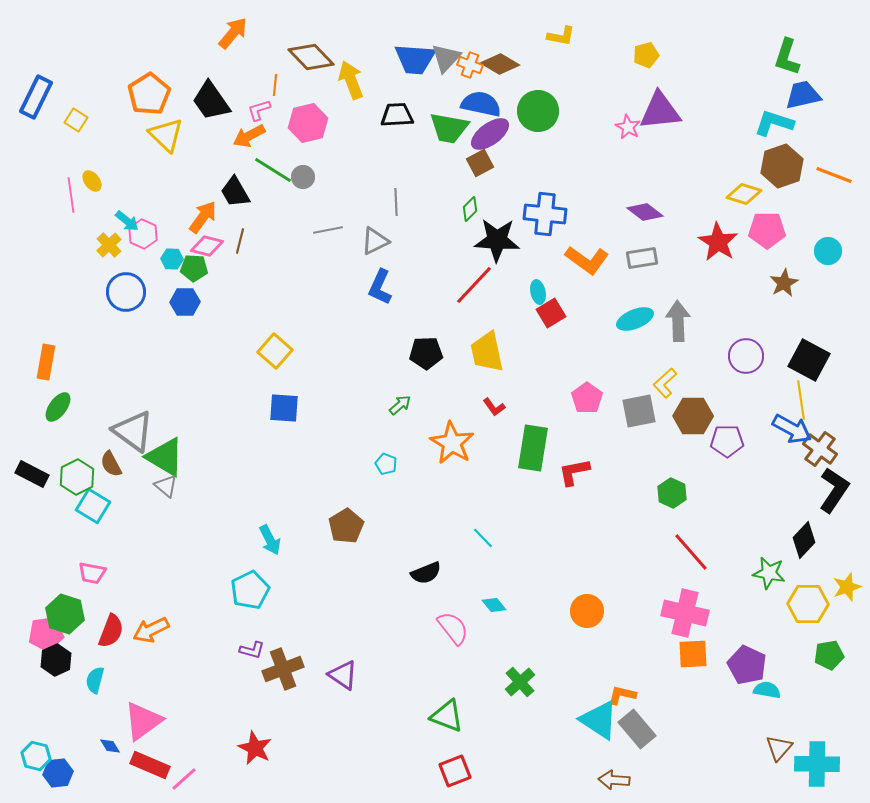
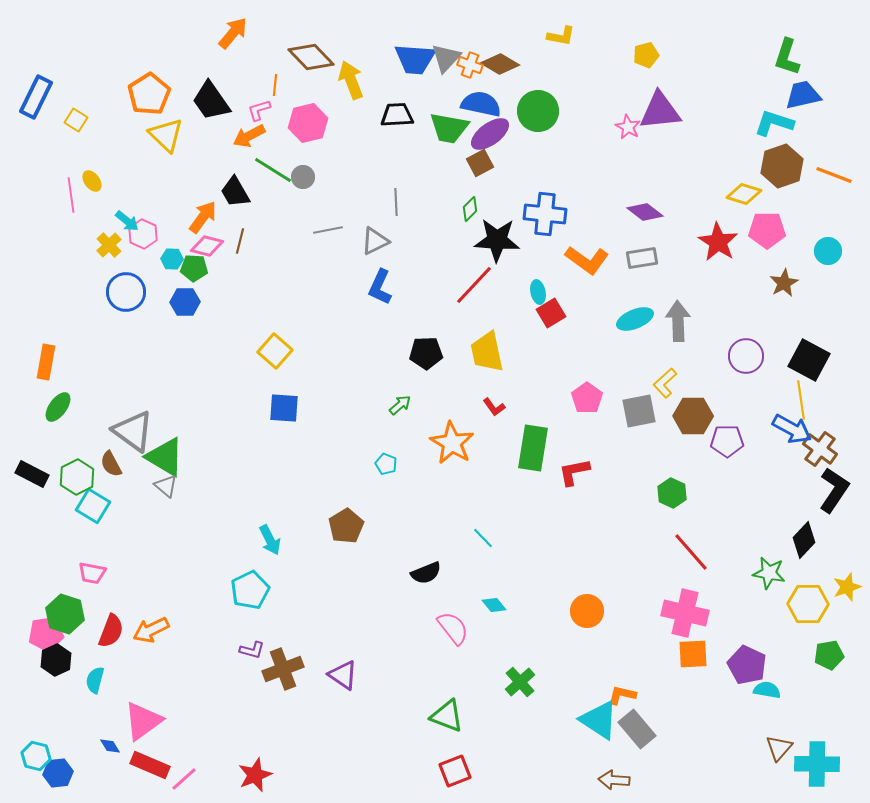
red star at (255, 748): moved 27 px down; rotated 24 degrees clockwise
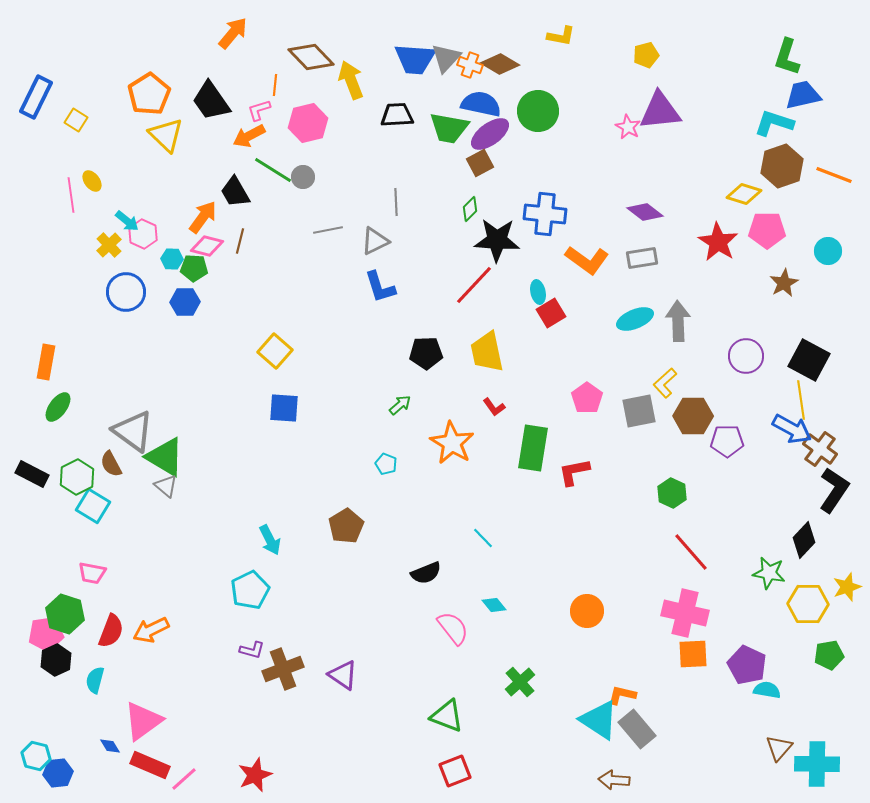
blue L-shape at (380, 287): rotated 42 degrees counterclockwise
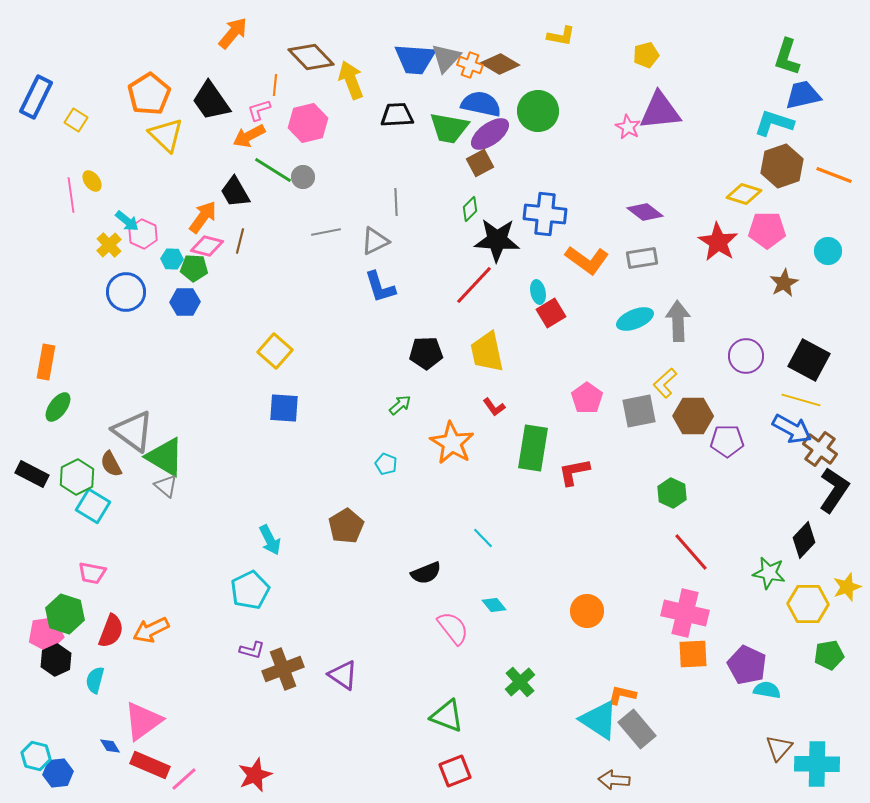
gray line at (328, 230): moved 2 px left, 2 px down
yellow line at (801, 400): rotated 66 degrees counterclockwise
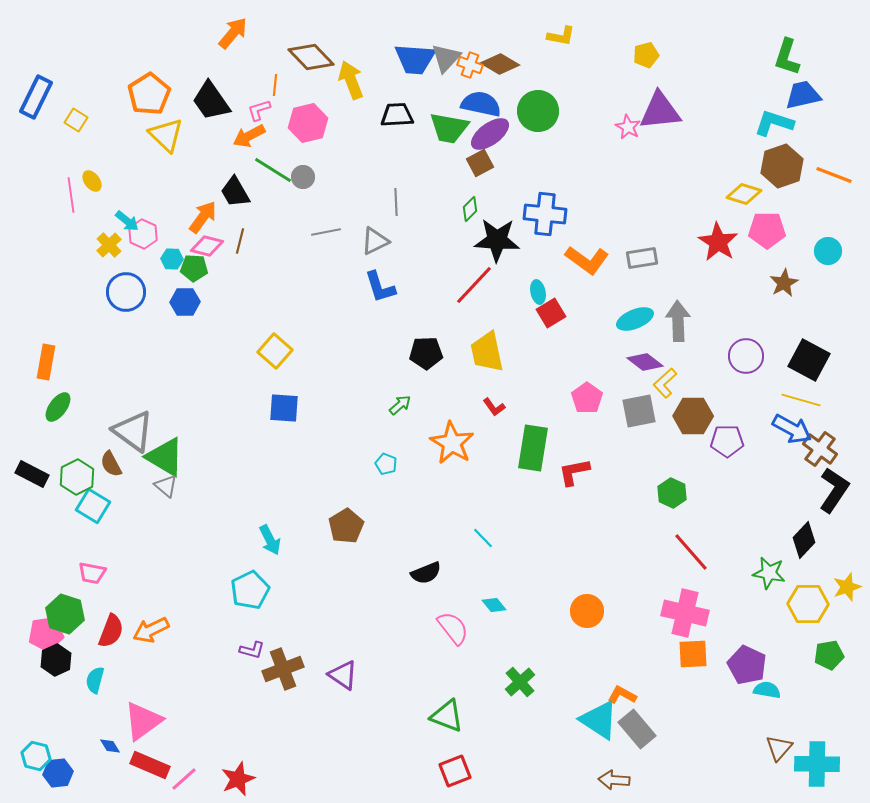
purple diamond at (645, 212): moved 150 px down
orange L-shape at (622, 695): rotated 16 degrees clockwise
red star at (255, 775): moved 17 px left, 4 px down
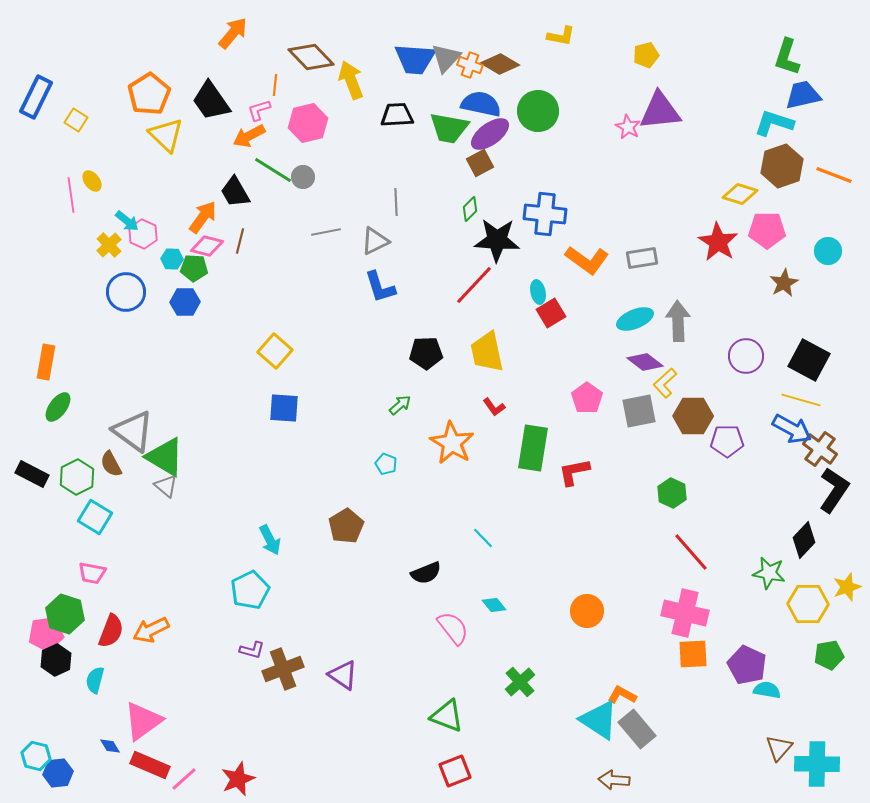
yellow diamond at (744, 194): moved 4 px left
cyan square at (93, 506): moved 2 px right, 11 px down
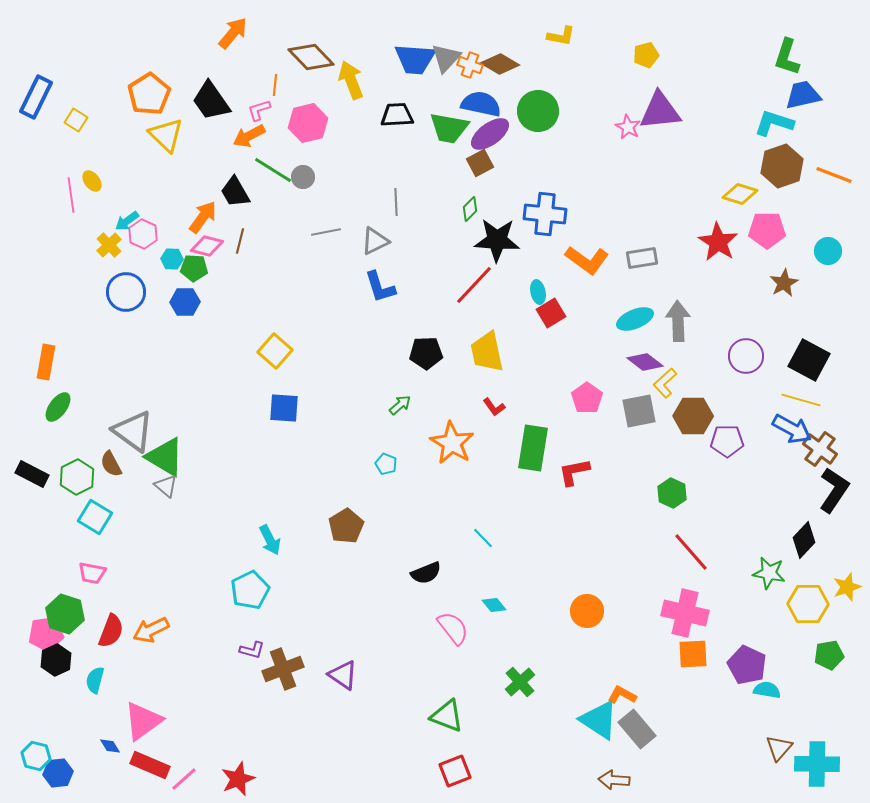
cyan arrow at (127, 221): rotated 105 degrees clockwise
